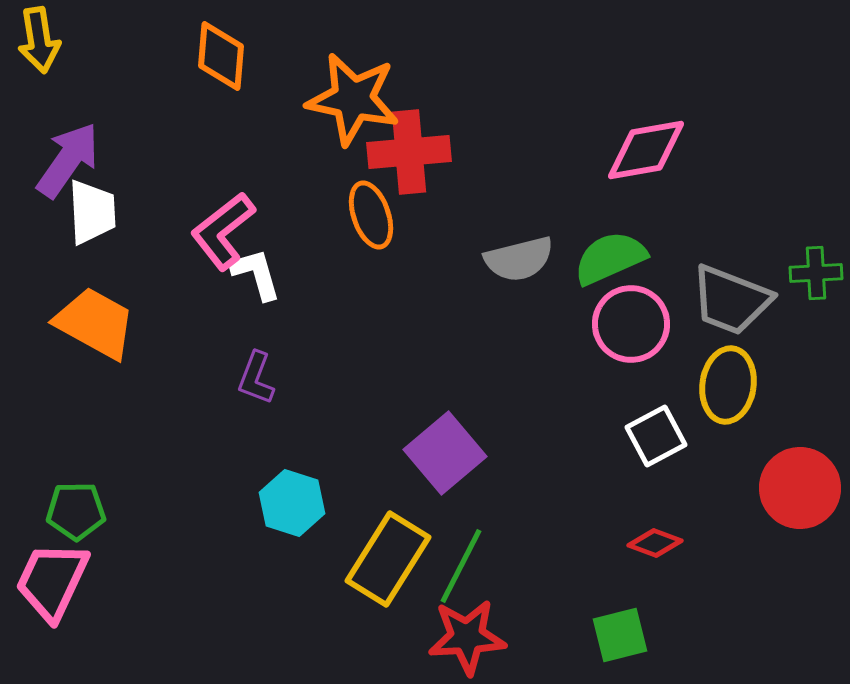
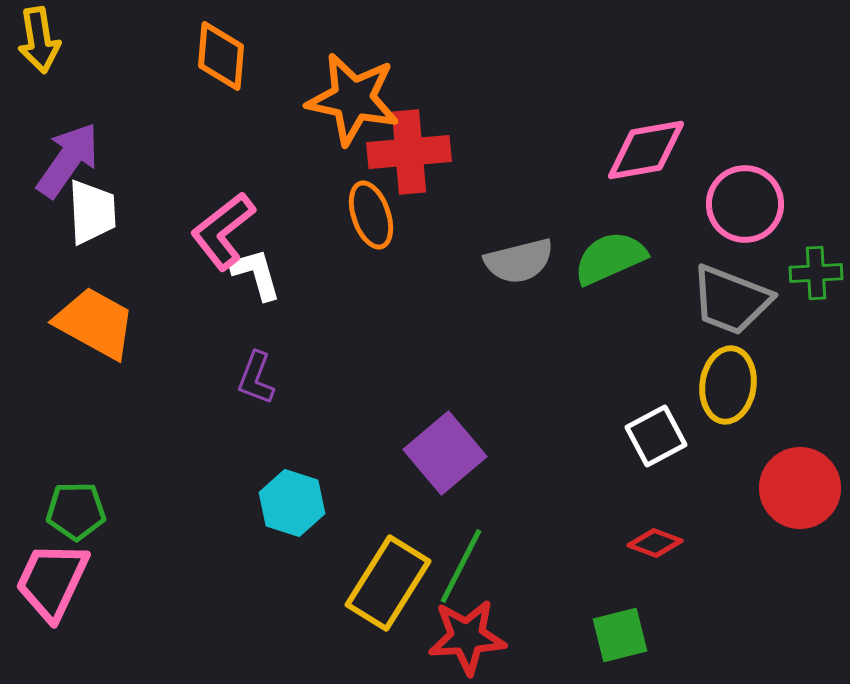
gray semicircle: moved 2 px down
pink circle: moved 114 px right, 120 px up
yellow rectangle: moved 24 px down
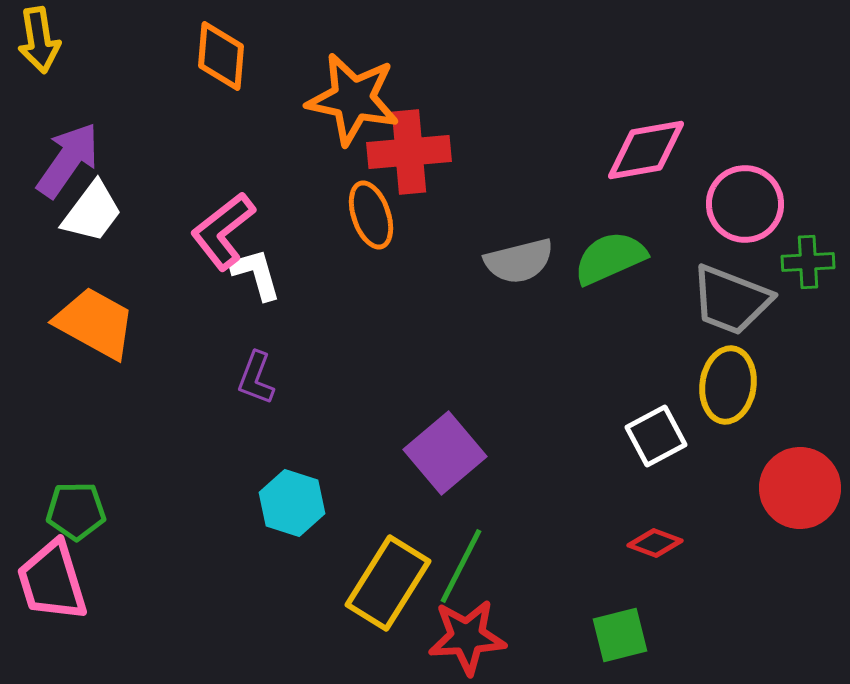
white trapezoid: rotated 40 degrees clockwise
green cross: moved 8 px left, 11 px up
pink trapezoid: rotated 42 degrees counterclockwise
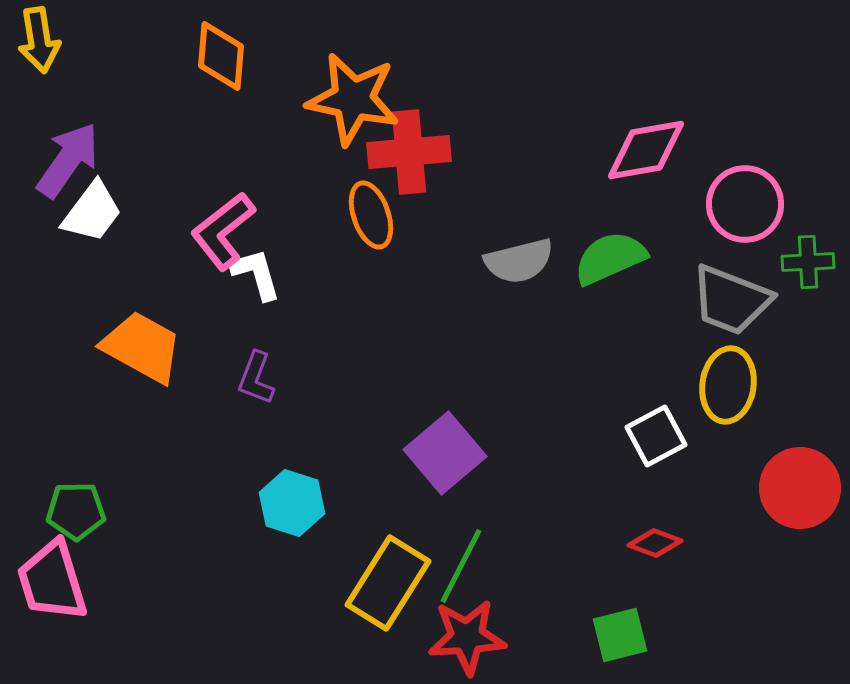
orange trapezoid: moved 47 px right, 24 px down
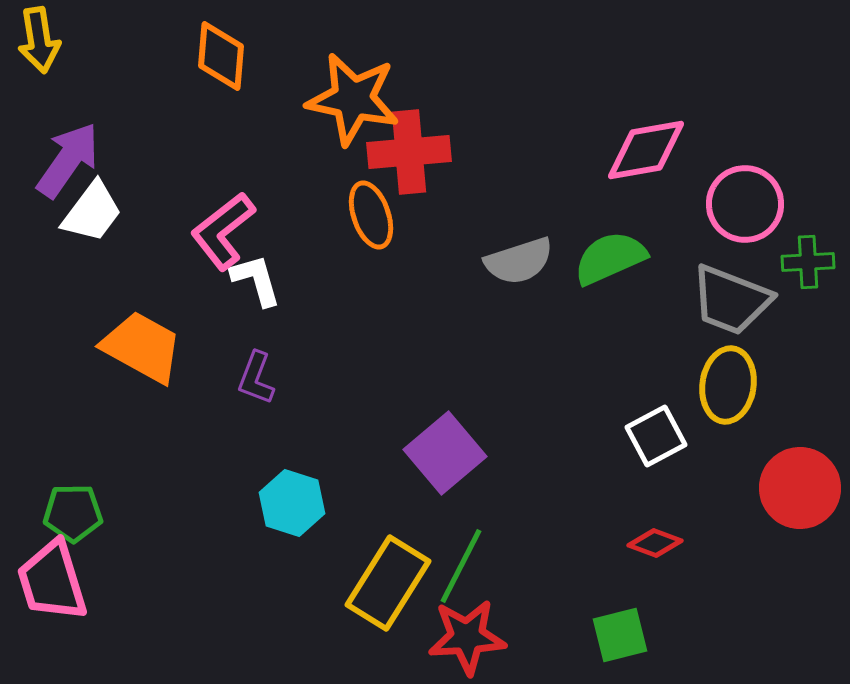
gray semicircle: rotated 4 degrees counterclockwise
white L-shape: moved 6 px down
green pentagon: moved 3 px left, 2 px down
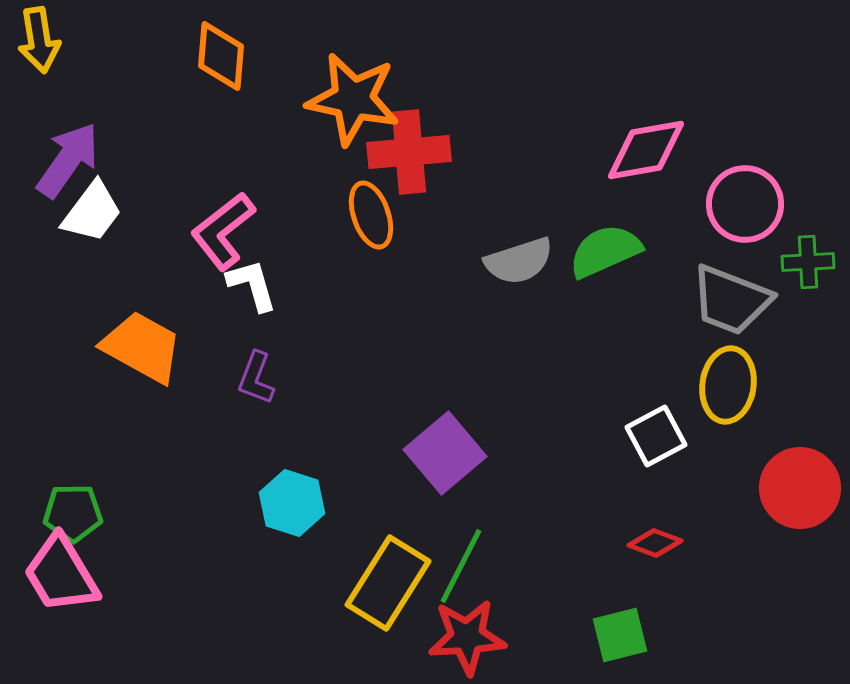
green semicircle: moved 5 px left, 7 px up
white L-shape: moved 4 px left, 5 px down
pink trapezoid: moved 9 px right, 7 px up; rotated 14 degrees counterclockwise
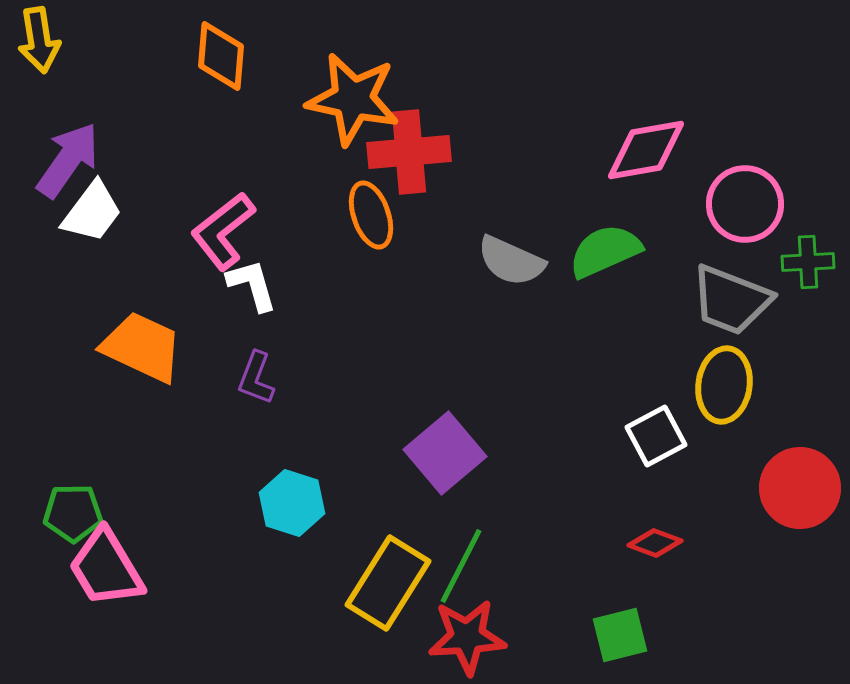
gray semicircle: moved 8 px left; rotated 42 degrees clockwise
orange trapezoid: rotated 4 degrees counterclockwise
yellow ellipse: moved 4 px left
pink trapezoid: moved 45 px right, 6 px up
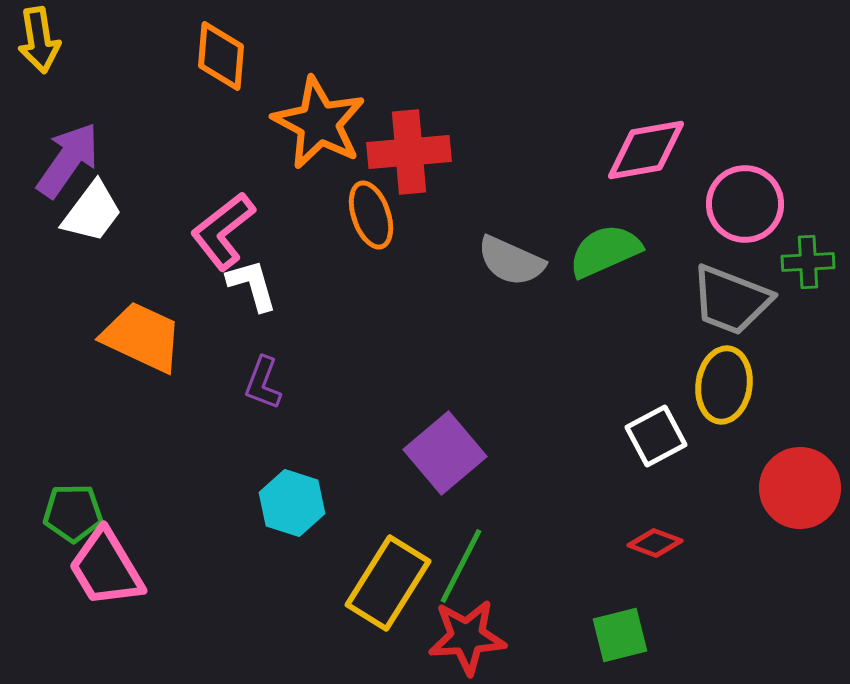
orange star: moved 34 px left, 24 px down; rotated 16 degrees clockwise
orange trapezoid: moved 10 px up
purple L-shape: moved 7 px right, 5 px down
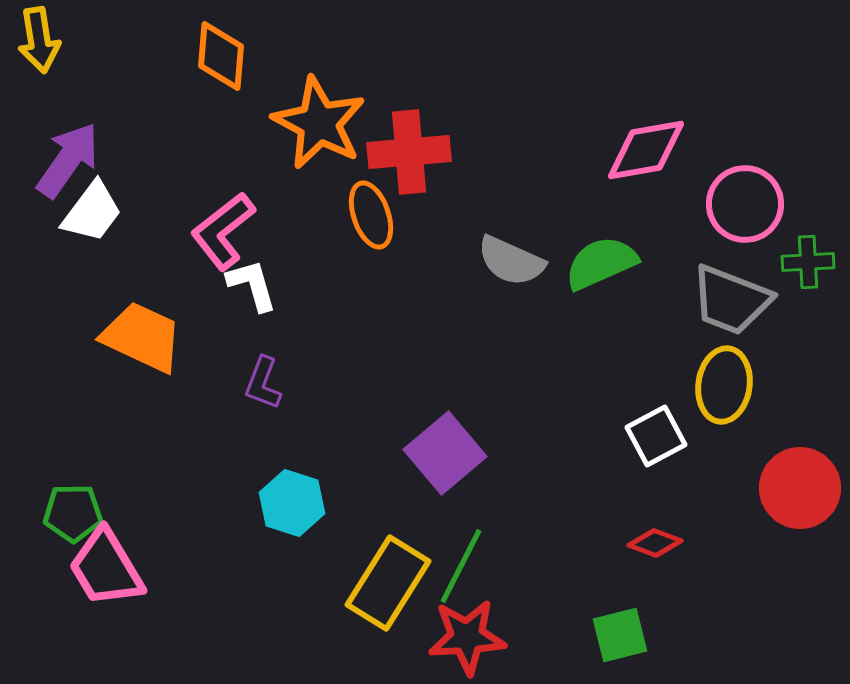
green semicircle: moved 4 px left, 12 px down
